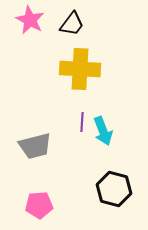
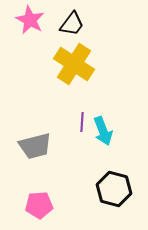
yellow cross: moved 6 px left, 5 px up; rotated 30 degrees clockwise
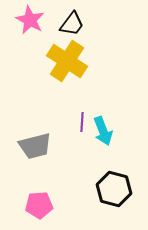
yellow cross: moved 7 px left, 3 px up
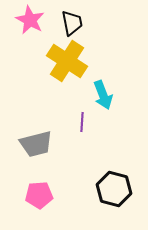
black trapezoid: moved 1 px up; rotated 48 degrees counterclockwise
cyan arrow: moved 36 px up
gray trapezoid: moved 1 px right, 2 px up
pink pentagon: moved 10 px up
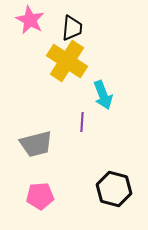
black trapezoid: moved 5 px down; rotated 16 degrees clockwise
pink pentagon: moved 1 px right, 1 px down
